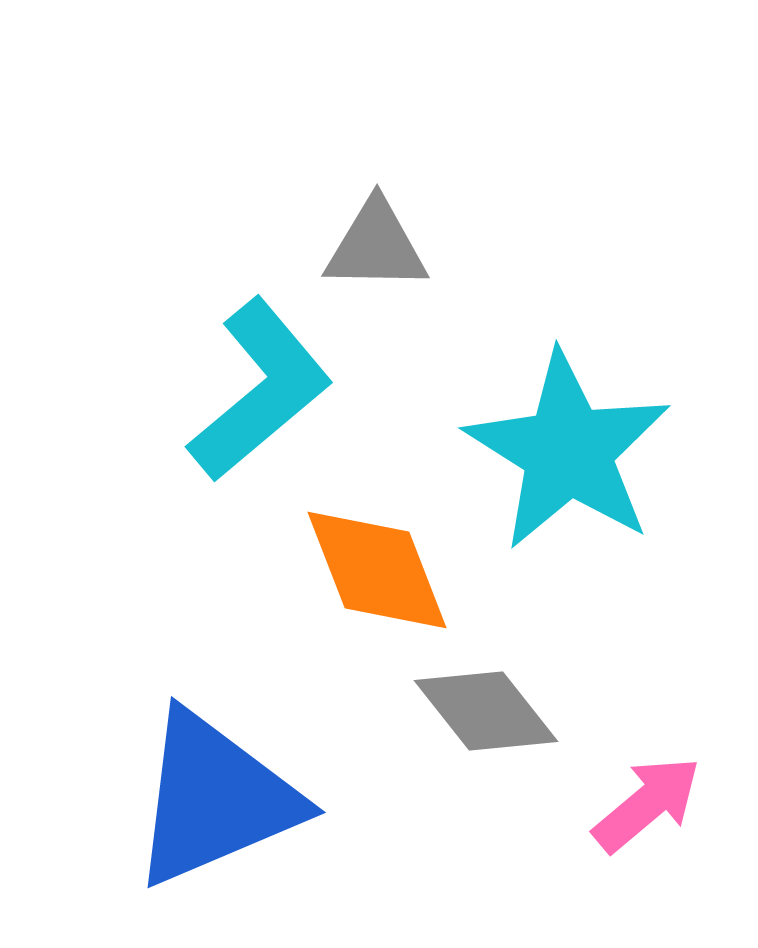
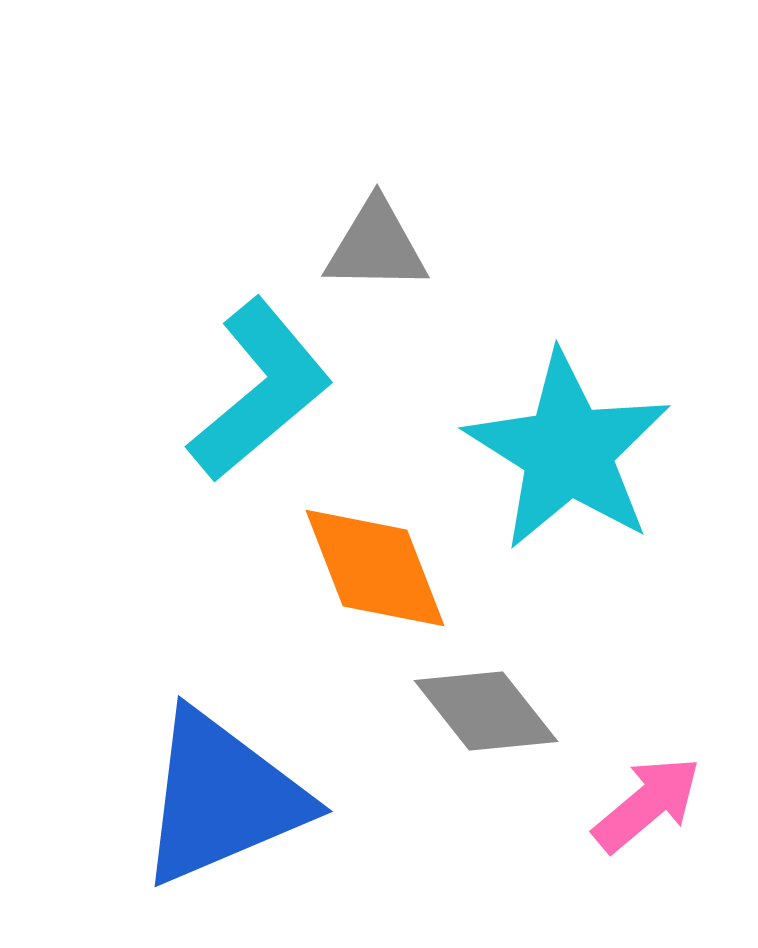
orange diamond: moved 2 px left, 2 px up
blue triangle: moved 7 px right, 1 px up
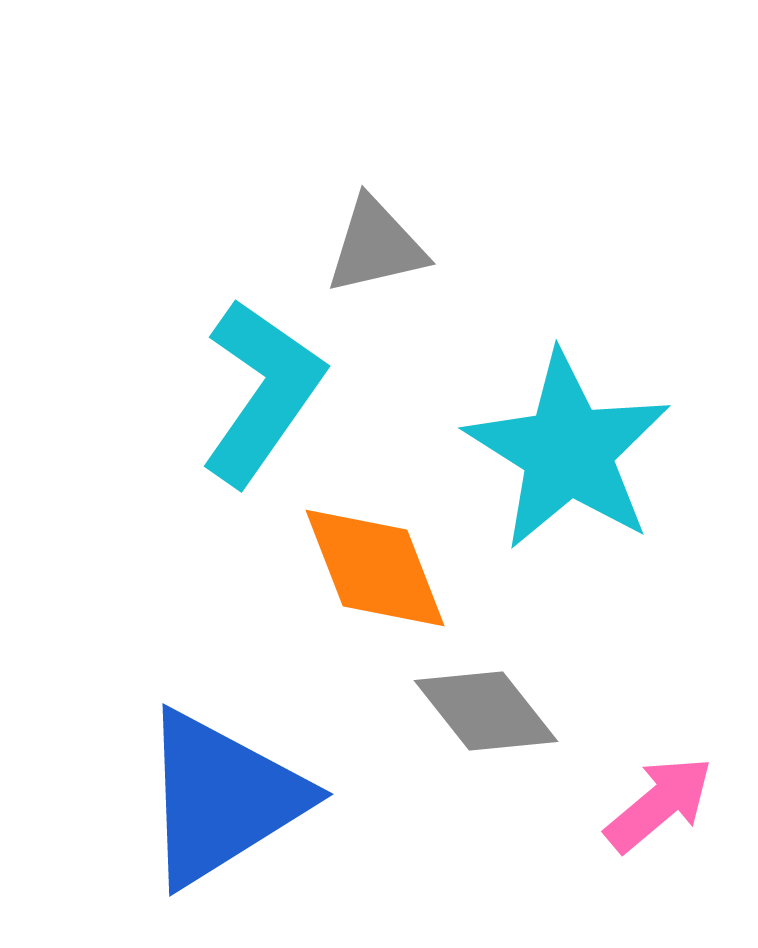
gray triangle: rotated 14 degrees counterclockwise
cyan L-shape: moved 2 px right, 2 px down; rotated 15 degrees counterclockwise
blue triangle: rotated 9 degrees counterclockwise
pink arrow: moved 12 px right
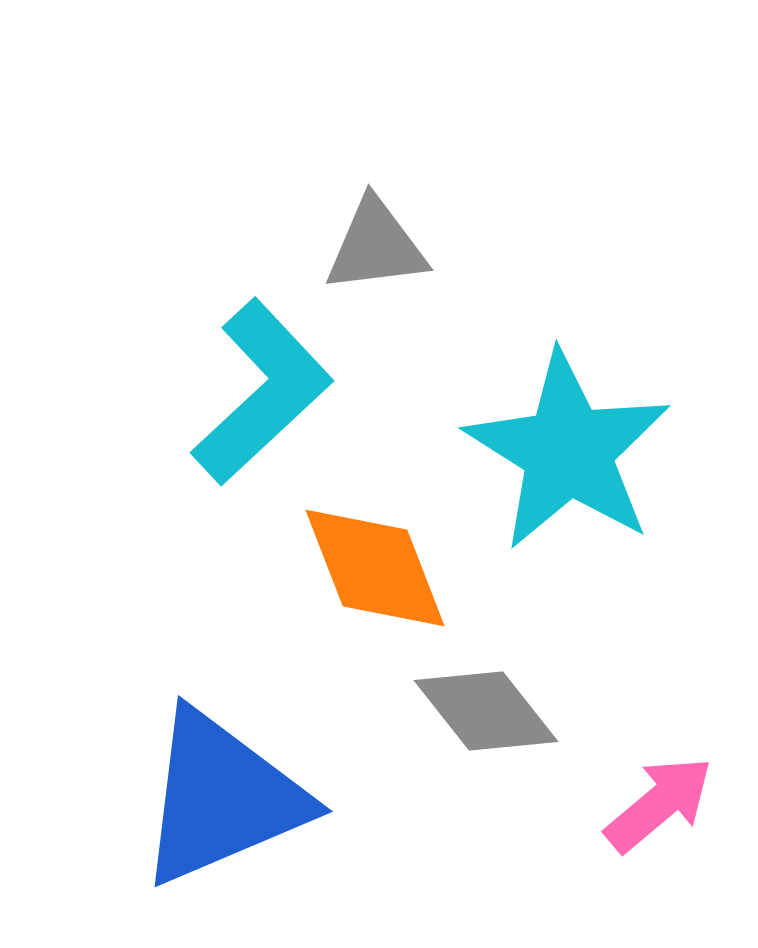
gray triangle: rotated 6 degrees clockwise
cyan L-shape: rotated 12 degrees clockwise
blue triangle: rotated 9 degrees clockwise
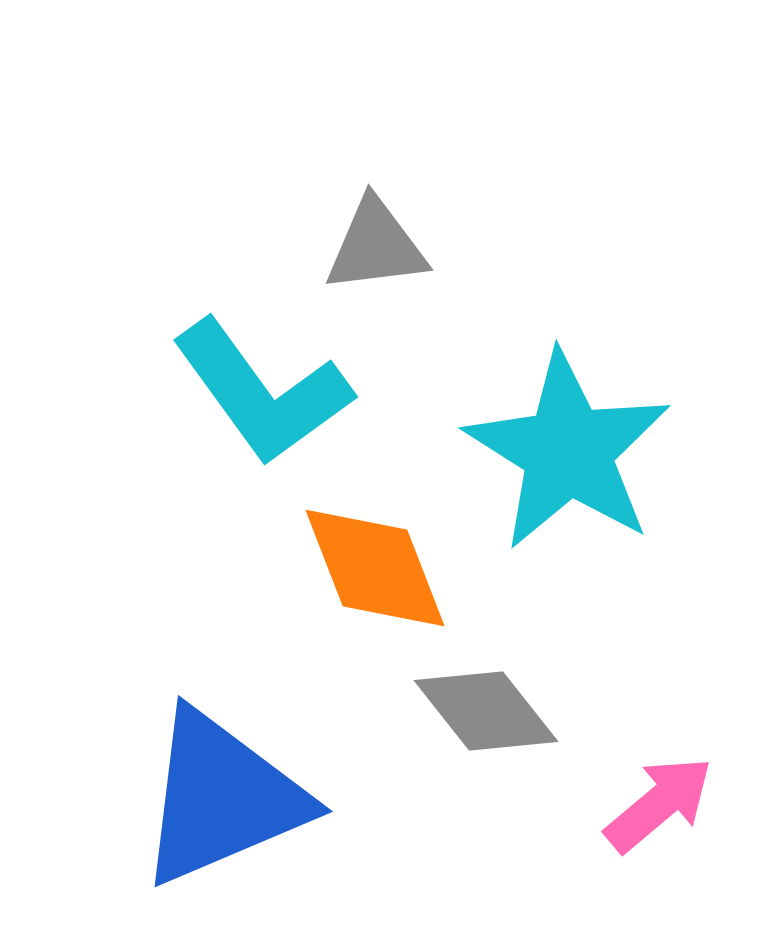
cyan L-shape: rotated 97 degrees clockwise
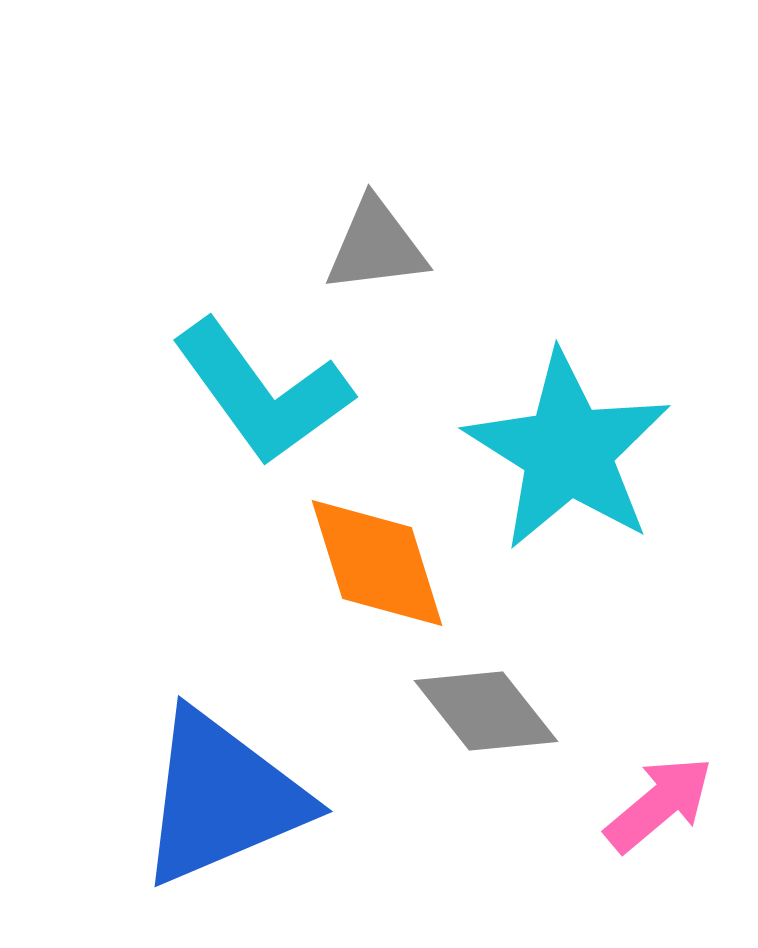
orange diamond: moved 2 px right, 5 px up; rotated 4 degrees clockwise
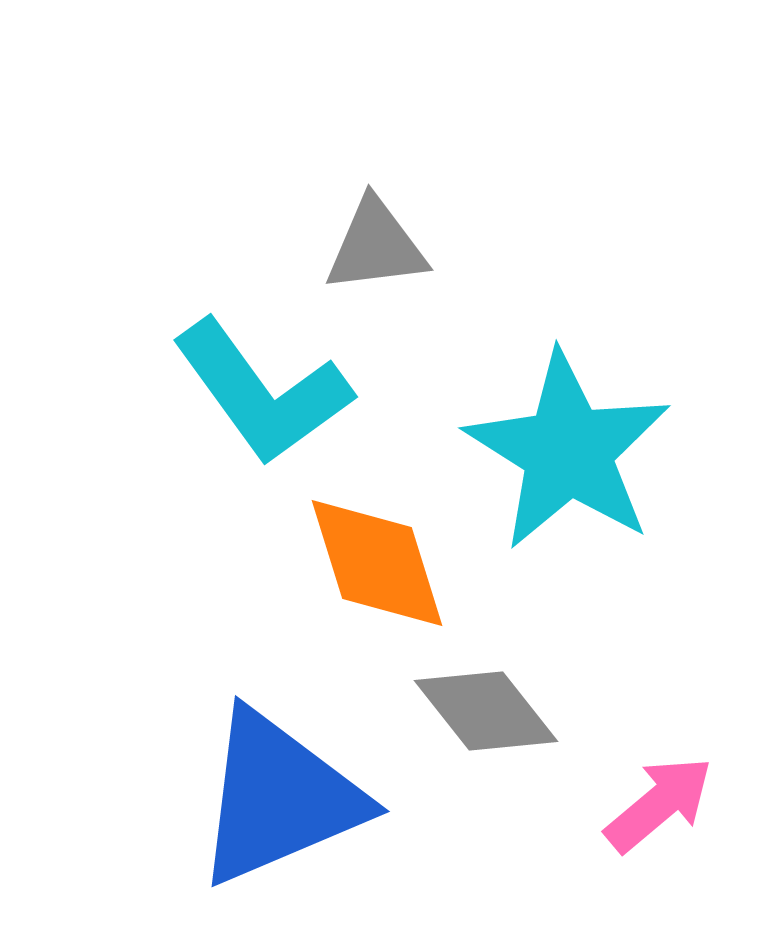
blue triangle: moved 57 px right
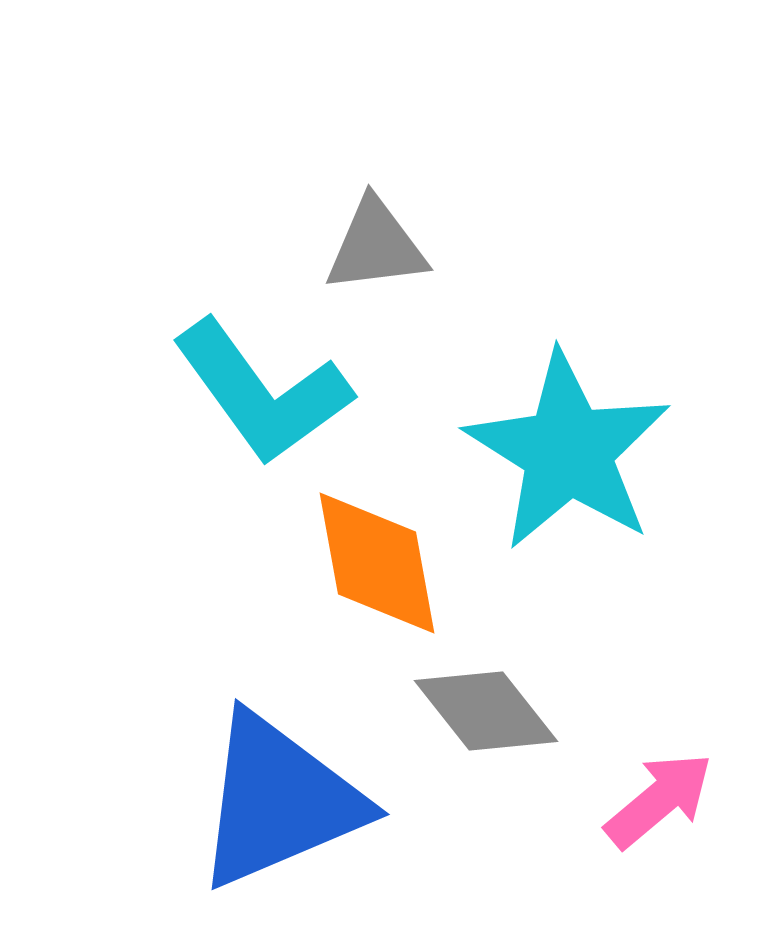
orange diamond: rotated 7 degrees clockwise
blue triangle: moved 3 px down
pink arrow: moved 4 px up
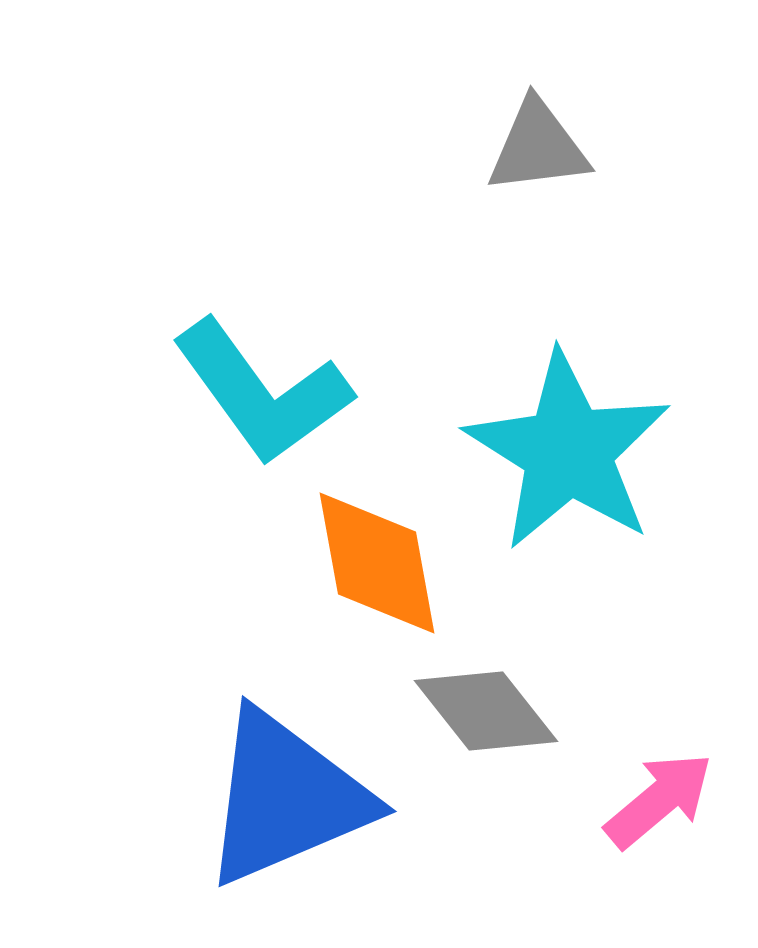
gray triangle: moved 162 px right, 99 px up
blue triangle: moved 7 px right, 3 px up
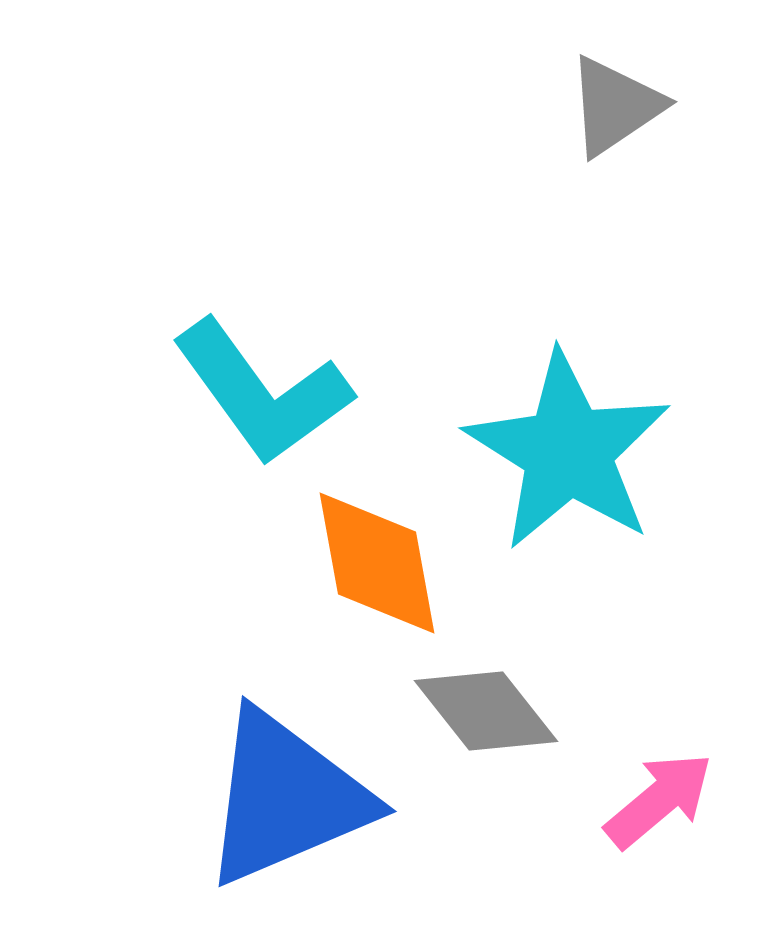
gray triangle: moved 77 px right, 41 px up; rotated 27 degrees counterclockwise
